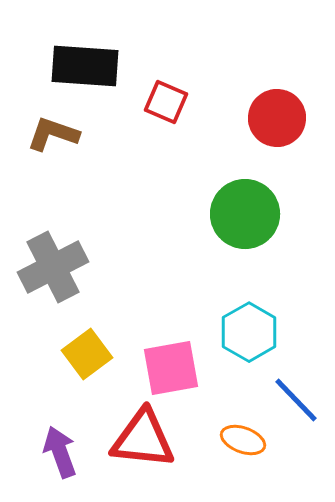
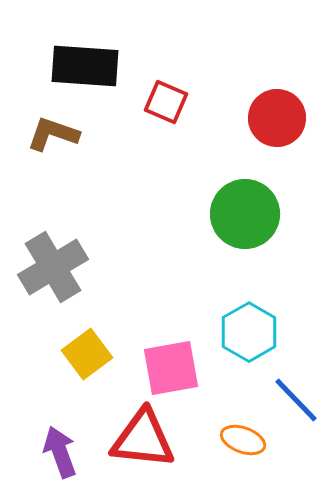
gray cross: rotated 4 degrees counterclockwise
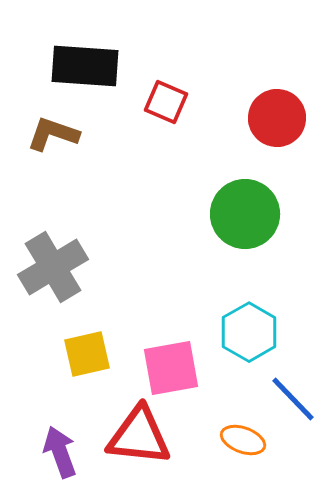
yellow square: rotated 24 degrees clockwise
blue line: moved 3 px left, 1 px up
red triangle: moved 4 px left, 3 px up
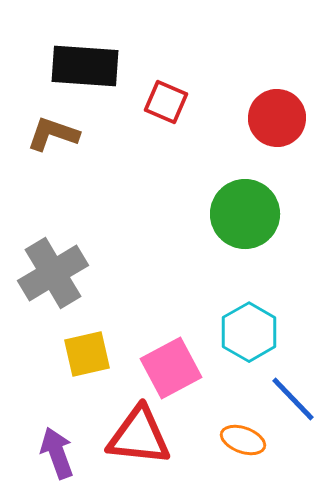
gray cross: moved 6 px down
pink square: rotated 18 degrees counterclockwise
purple arrow: moved 3 px left, 1 px down
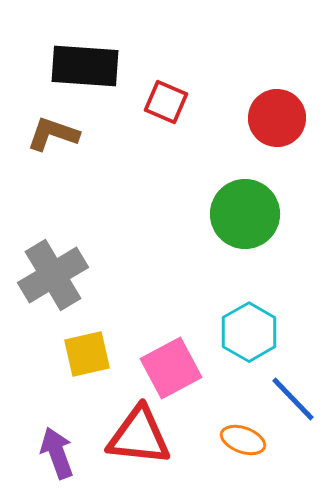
gray cross: moved 2 px down
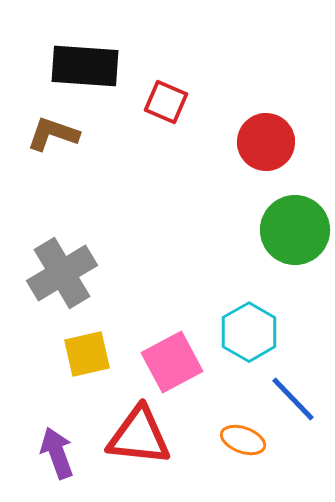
red circle: moved 11 px left, 24 px down
green circle: moved 50 px right, 16 px down
gray cross: moved 9 px right, 2 px up
pink square: moved 1 px right, 6 px up
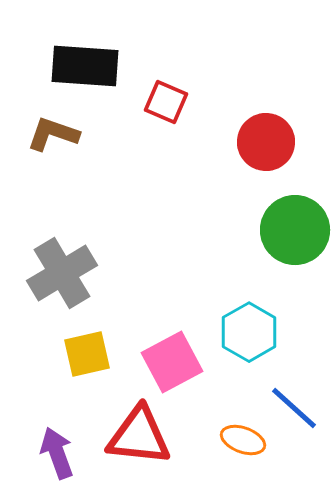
blue line: moved 1 px right, 9 px down; rotated 4 degrees counterclockwise
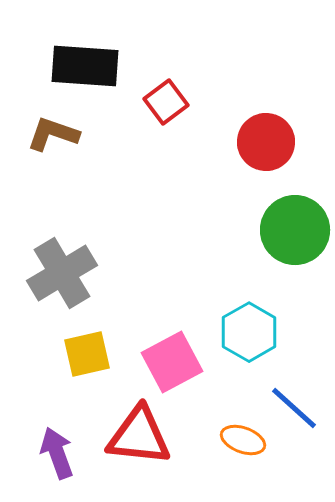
red square: rotated 30 degrees clockwise
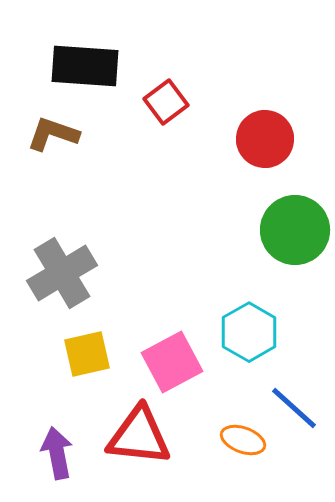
red circle: moved 1 px left, 3 px up
purple arrow: rotated 9 degrees clockwise
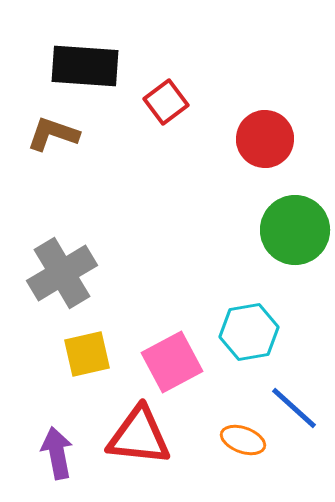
cyan hexagon: rotated 20 degrees clockwise
